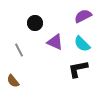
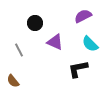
cyan semicircle: moved 8 px right
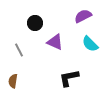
black L-shape: moved 9 px left, 9 px down
brown semicircle: rotated 48 degrees clockwise
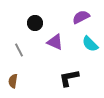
purple semicircle: moved 2 px left, 1 px down
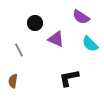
purple semicircle: rotated 120 degrees counterclockwise
purple triangle: moved 1 px right, 3 px up
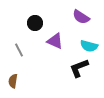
purple triangle: moved 1 px left, 2 px down
cyan semicircle: moved 1 px left, 2 px down; rotated 30 degrees counterclockwise
black L-shape: moved 10 px right, 10 px up; rotated 10 degrees counterclockwise
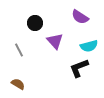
purple semicircle: moved 1 px left
purple triangle: rotated 24 degrees clockwise
cyan semicircle: rotated 30 degrees counterclockwise
brown semicircle: moved 5 px right, 3 px down; rotated 112 degrees clockwise
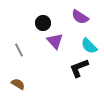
black circle: moved 8 px right
cyan semicircle: rotated 60 degrees clockwise
